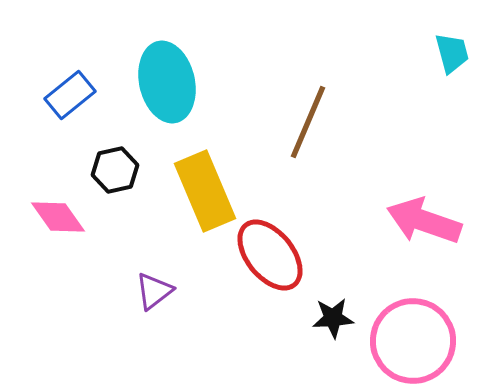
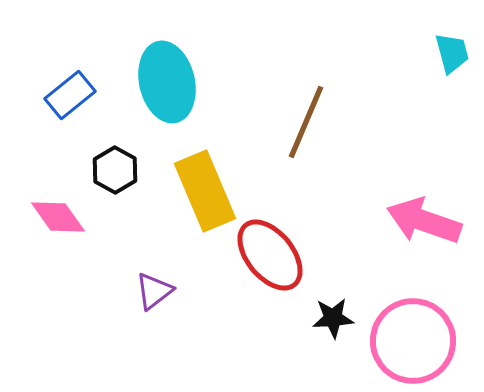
brown line: moved 2 px left
black hexagon: rotated 18 degrees counterclockwise
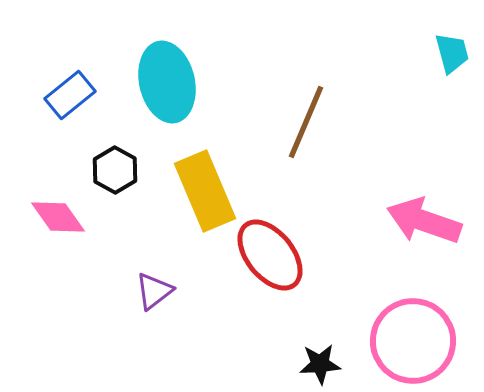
black star: moved 13 px left, 46 px down
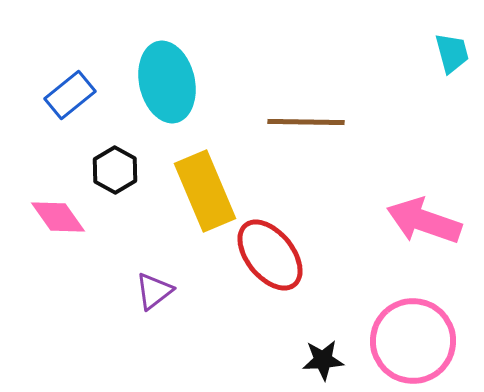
brown line: rotated 68 degrees clockwise
black star: moved 3 px right, 4 px up
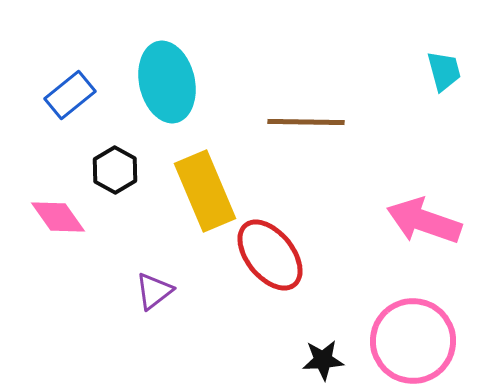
cyan trapezoid: moved 8 px left, 18 px down
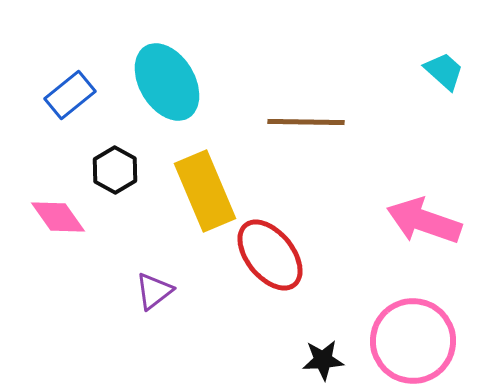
cyan trapezoid: rotated 33 degrees counterclockwise
cyan ellipse: rotated 18 degrees counterclockwise
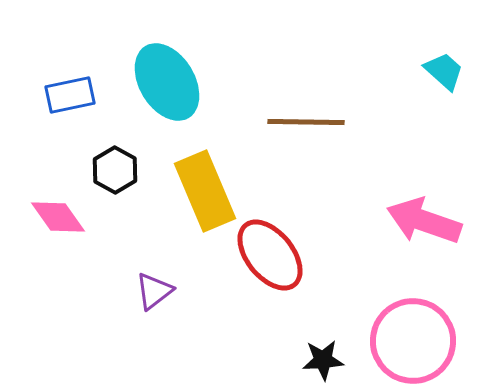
blue rectangle: rotated 27 degrees clockwise
